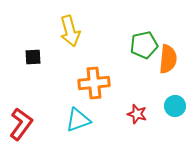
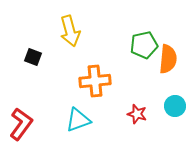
black square: rotated 24 degrees clockwise
orange cross: moved 1 px right, 2 px up
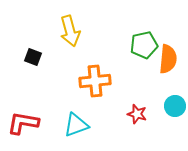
cyan triangle: moved 2 px left, 5 px down
red L-shape: moved 2 px right, 1 px up; rotated 116 degrees counterclockwise
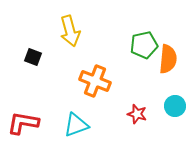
orange cross: rotated 28 degrees clockwise
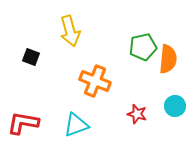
green pentagon: moved 1 px left, 2 px down
black square: moved 2 px left
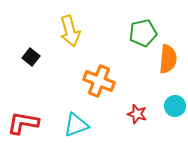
green pentagon: moved 14 px up
black square: rotated 18 degrees clockwise
orange cross: moved 4 px right
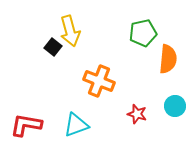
black square: moved 22 px right, 10 px up
red L-shape: moved 3 px right, 2 px down
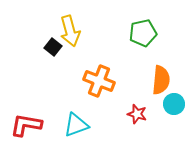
orange semicircle: moved 7 px left, 21 px down
cyan circle: moved 1 px left, 2 px up
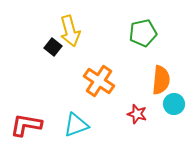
orange cross: rotated 12 degrees clockwise
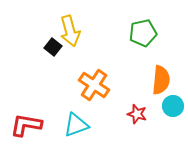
orange cross: moved 5 px left, 4 px down
cyan circle: moved 1 px left, 2 px down
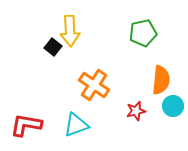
yellow arrow: rotated 12 degrees clockwise
red star: moved 1 px left, 3 px up; rotated 30 degrees counterclockwise
